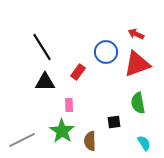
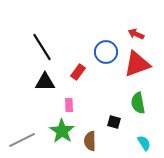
black square: rotated 24 degrees clockwise
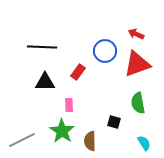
black line: rotated 56 degrees counterclockwise
blue circle: moved 1 px left, 1 px up
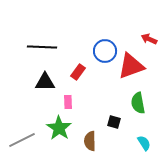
red arrow: moved 13 px right, 5 px down
red triangle: moved 6 px left, 2 px down
pink rectangle: moved 1 px left, 3 px up
green star: moved 3 px left, 3 px up
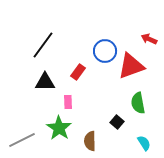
black line: moved 1 px right, 2 px up; rotated 56 degrees counterclockwise
black square: moved 3 px right; rotated 24 degrees clockwise
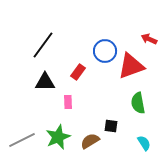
black square: moved 6 px left, 4 px down; rotated 32 degrees counterclockwise
green star: moved 1 px left, 9 px down; rotated 15 degrees clockwise
brown semicircle: rotated 60 degrees clockwise
